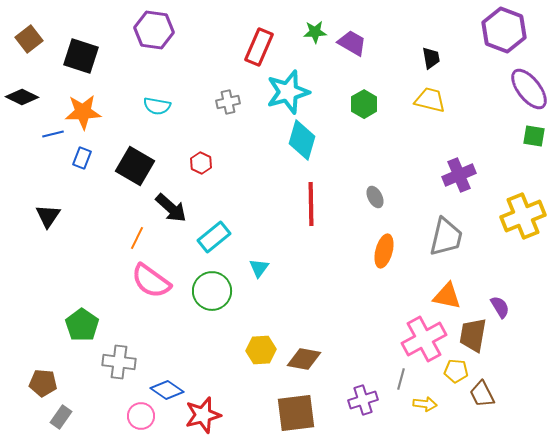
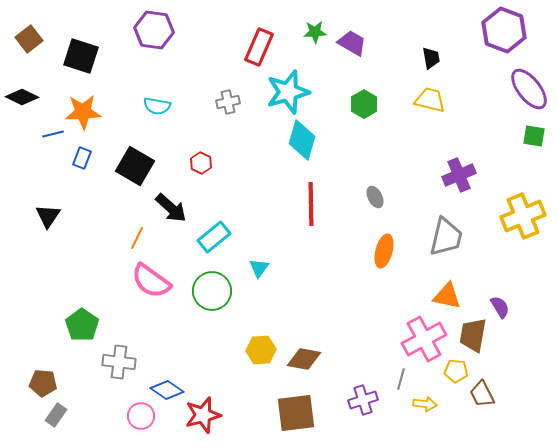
gray rectangle at (61, 417): moved 5 px left, 2 px up
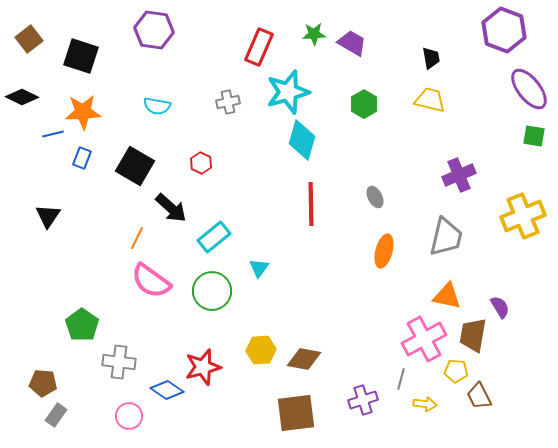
green star at (315, 32): moved 1 px left, 2 px down
brown trapezoid at (482, 394): moved 3 px left, 2 px down
red star at (203, 415): moved 48 px up
pink circle at (141, 416): moved 12 px left
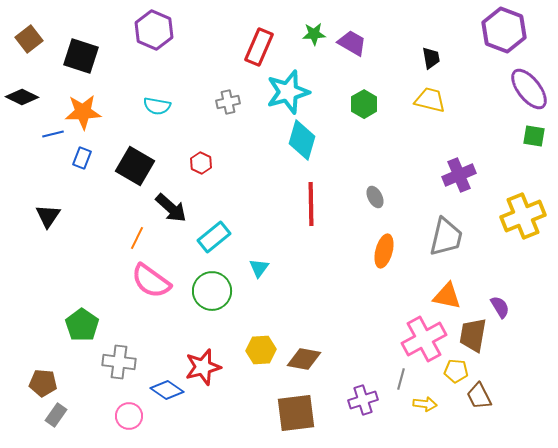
purple hexagon at (154, 30): rotated 15 degrees clockwise
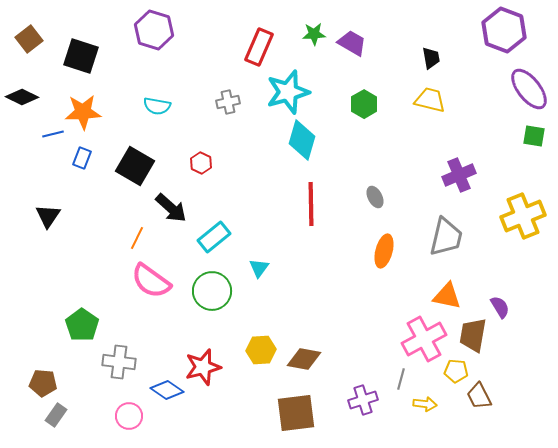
purple hexagon at (154, 30): rotated 6 degrees counterclockwise
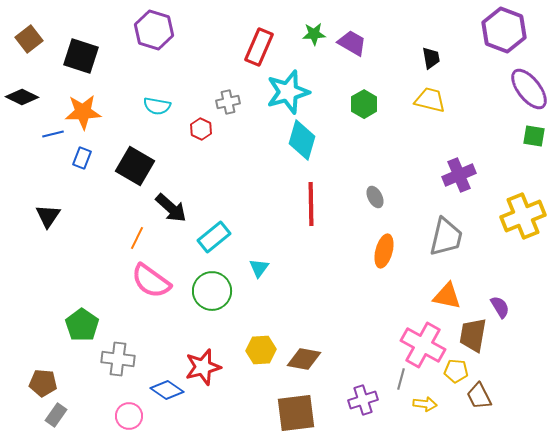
red hexagon at (201, 163): moved 34 px up
pink cross at (424, 339): moved 1 px left, 6 px down; rotated 33 degrees counterclockwise
gray cross at (119, 362): moved 1 px left, 3 px up
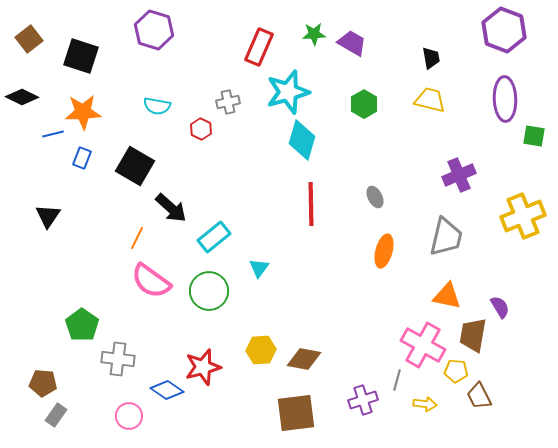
purple ellipse at (529, 89): moved 24 px left, 10 px down; rotated 36 degrees clockwise
green circle at (212, 291): moved 3 px left
gray line at (401, 379): moved 4 px left, 1 px down
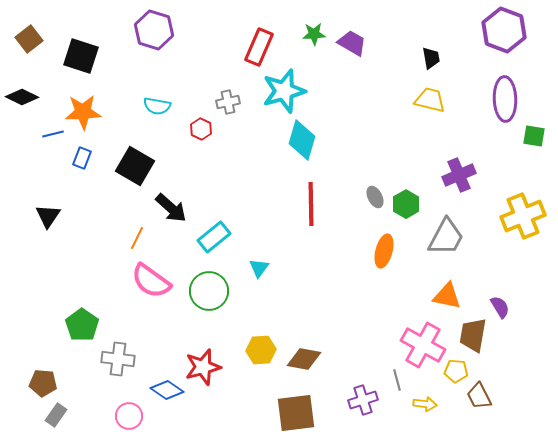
cyan star at (288, 92): moved 4 px left, 1 px up
green hexagon at (364, 104): moved 42 px right, 100 px down
gray trapezoid at (446, 237): rotated 15 degrees clockwise
gray line at (397, 380): rotated 30 degrees counterclockwise
